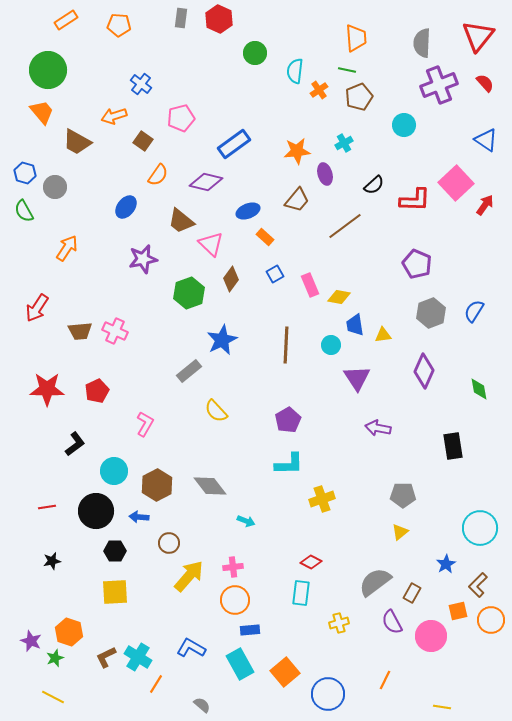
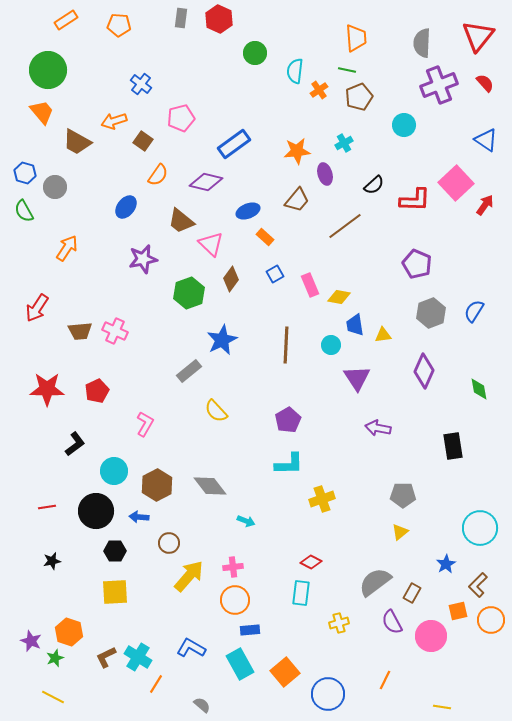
orange arrow at (114, 116): moved 5 px down
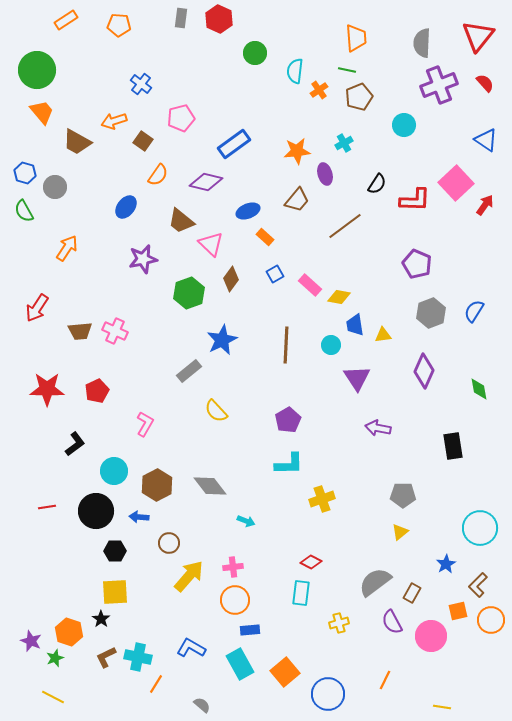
green circle at (48, 70): moved 11 px left
black semicircle at (374, 185): moved 3 px right, 1 px up; rotated 15 degrees counterclockwise
pink rectangle at (310, 285): rotated 25 degrees counterclockwise
black star at (52, 561): moved 49 px right, 58 px down; rotated 24 degrees counterclockwise
cyan cross at (138, 657): rotated 20 degrees counterclockwise
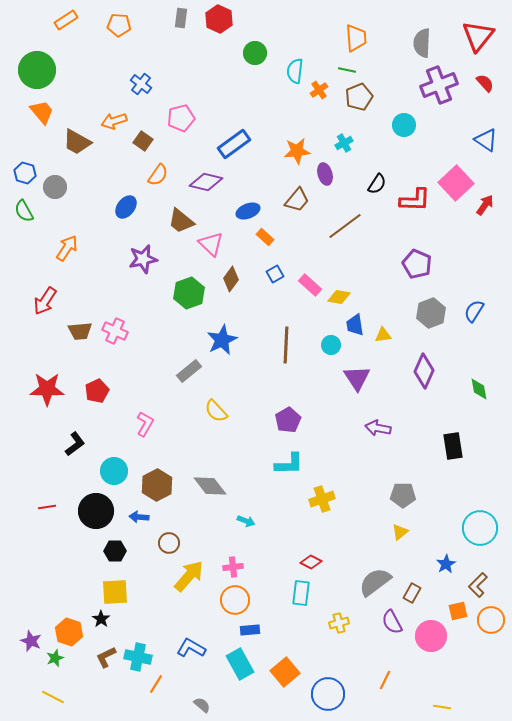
red arrow at (37, 308): moved 8 px right, 7 px up
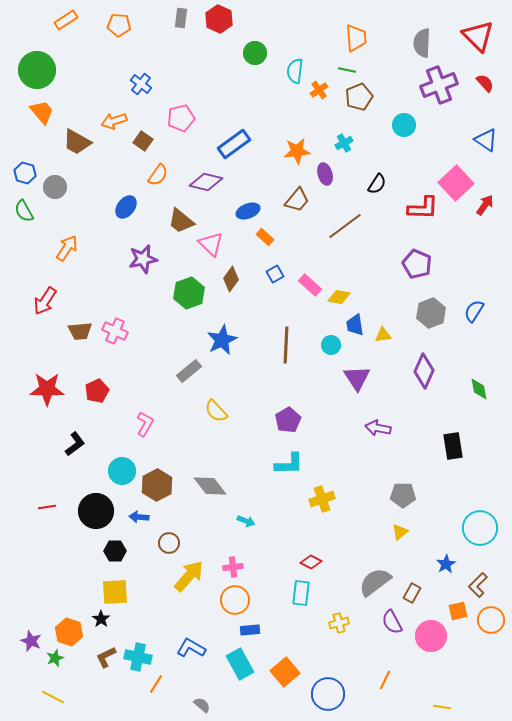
red triangle at (478, 36): rotated 24 degrees counterclockwise
red L-shape at (415, 200): moved 8 px right, 8 px down
cyan circle at (114, 471): moved 8 px right
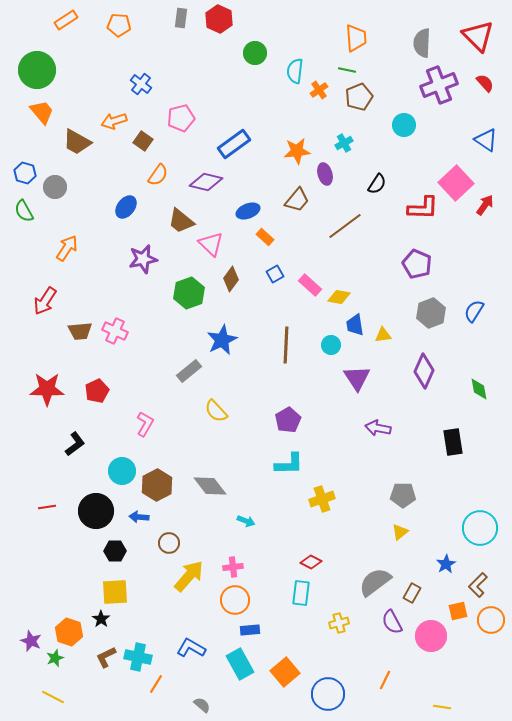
black rectangle at (453, 446): moved 4 px up
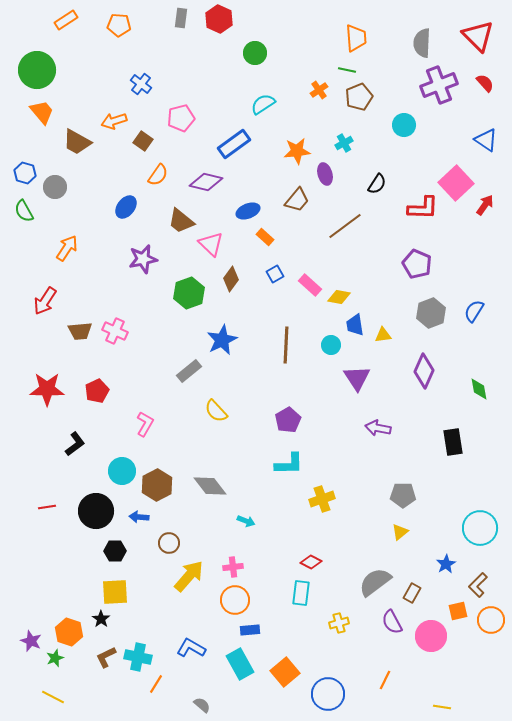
cyan semicircle at (295, 71): moved 32 px left, 33 px down; rotated 50 degrees clockwise
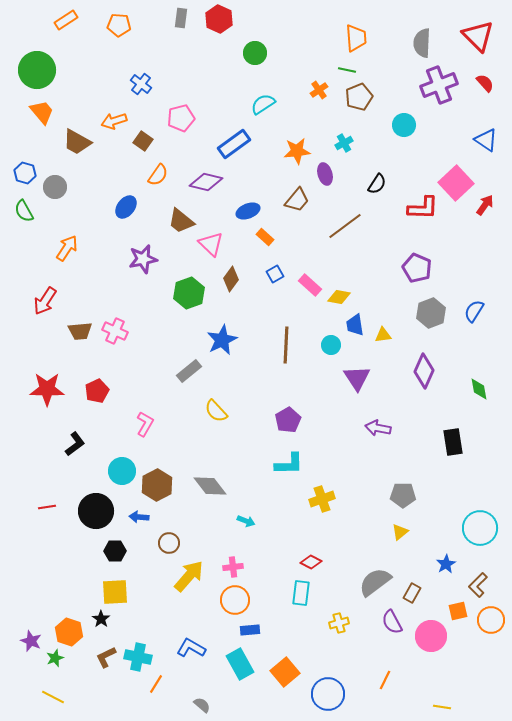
purple pentagon at (417, 264): moved 4 px down
